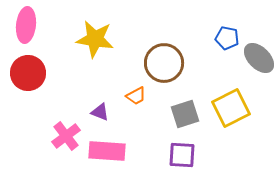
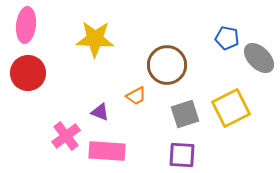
yellow star: rotated 6 degrees counterclockwise
brown circle: moved 3 px right, 2 px down
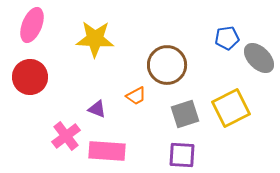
pink ellipse: moved 6 px right; rotated 16 degrees clockwise
blue pentagon: rotated 20 degrees counterclockwise
red circle: moved 2 px right, 4 px down
purple triangle: moved 3 px left, 3 px up
